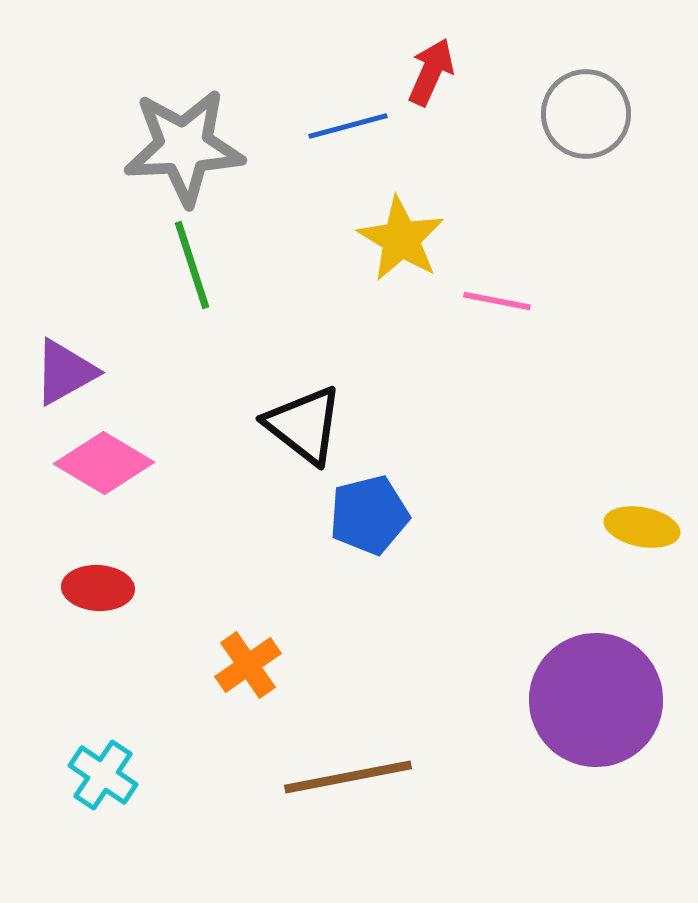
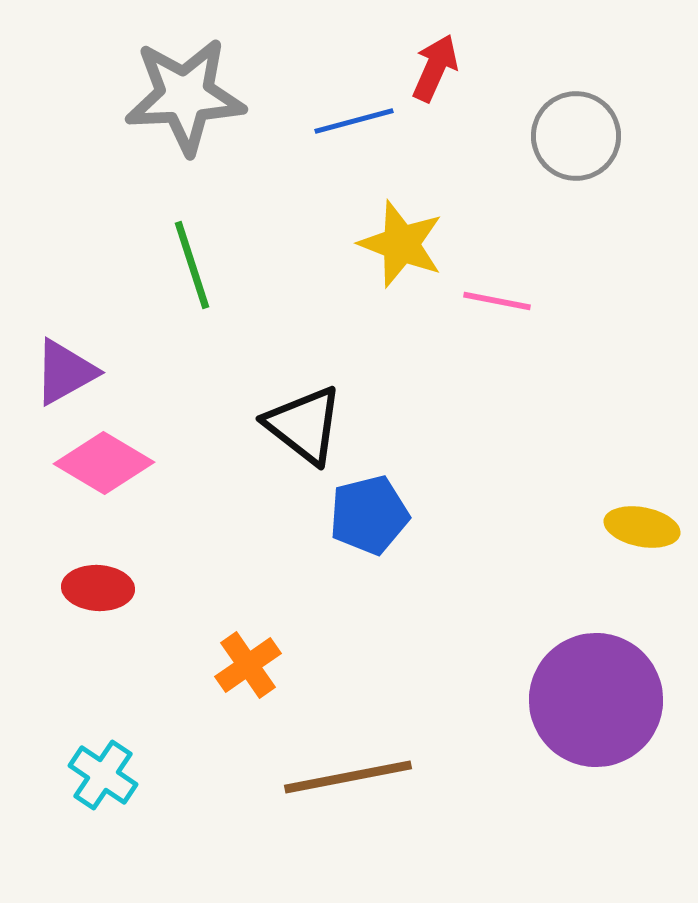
red arrow: moved 4 px right, 4 px up
gray circle: moved 10 px left, 22 px down
blue line: moved 6 px right, 5 px up
gray star: moved 1 px right, 51 px up
yellow star: moved 5 px down; rotated 10 degrees counterclockwise
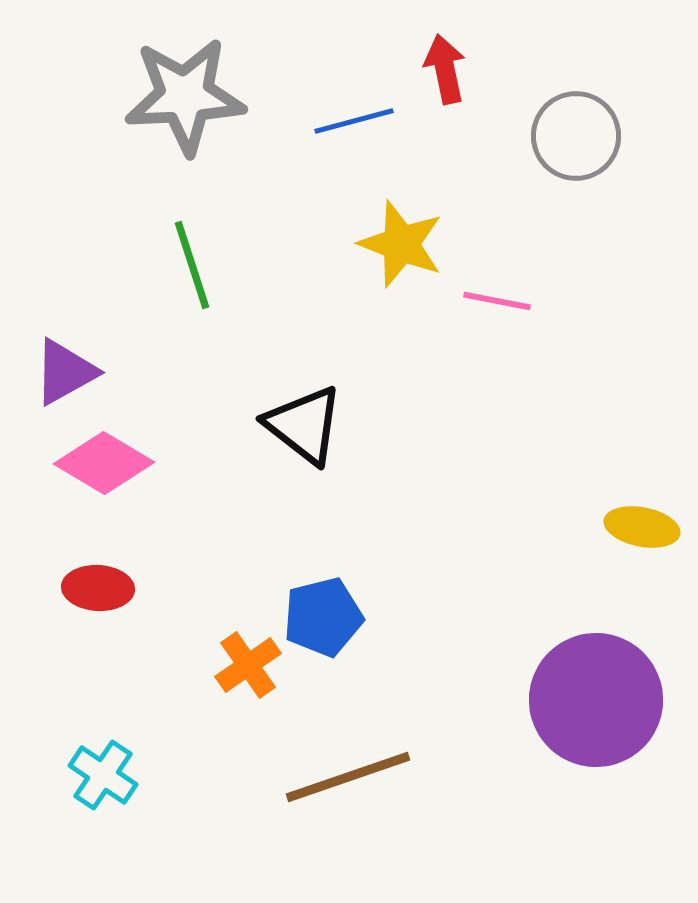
red arrow: moved 10 px right, 1 px down; rotated 36 degrees counterclockwise
blue pentagon: moved 46 px left, 102 px down
brown line: rotated 8 degrees counterclockwise
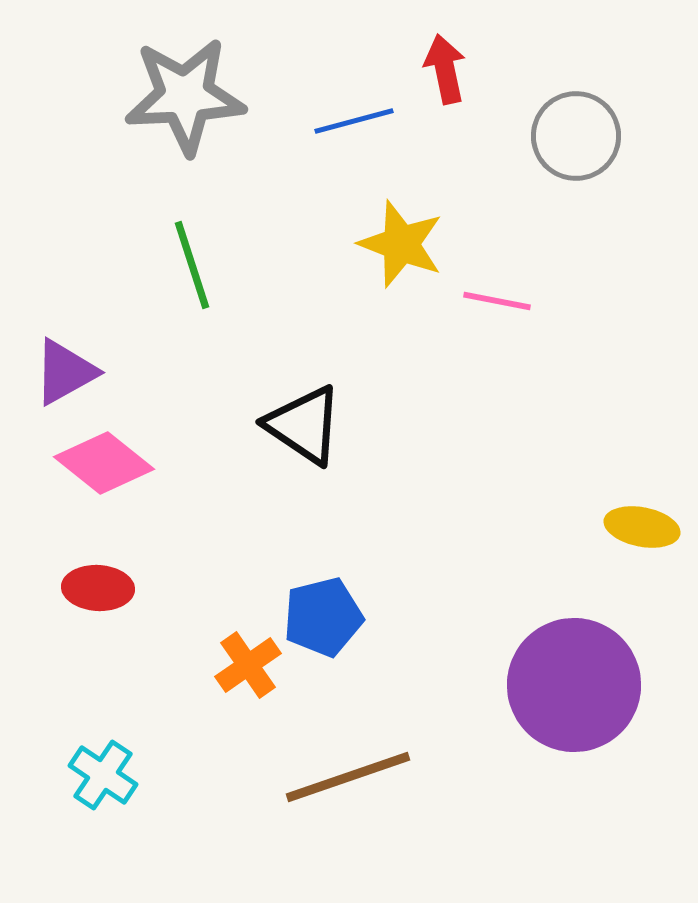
black triangle: rotated 4 degrees counterclockwise
pink diamond: rotated 8 degrees clockwise
purple circle: moved 22 px left, 15 px up
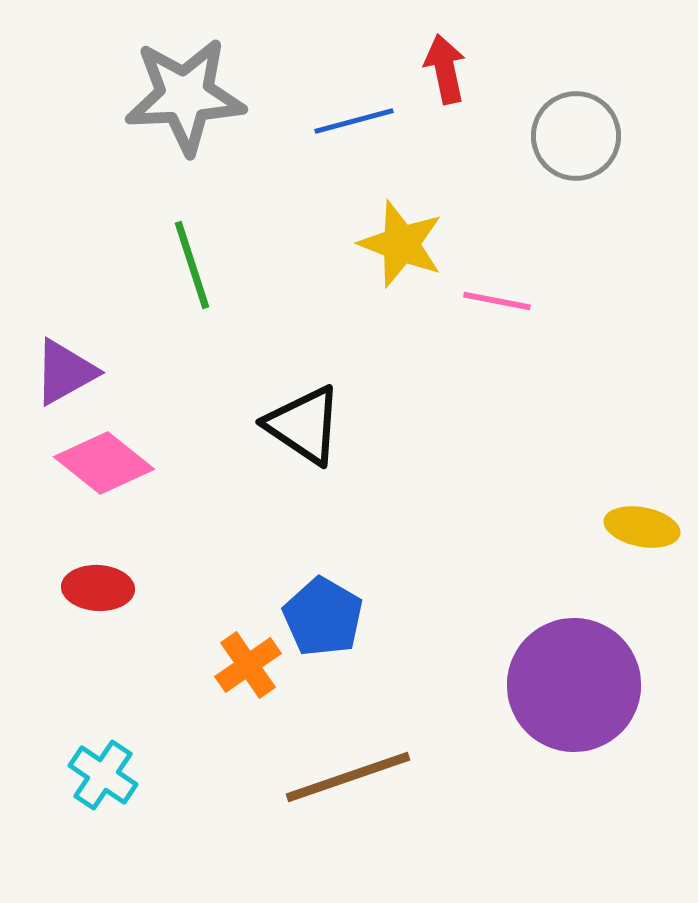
blue pentagon: rotated 28 degrees counterclockwise
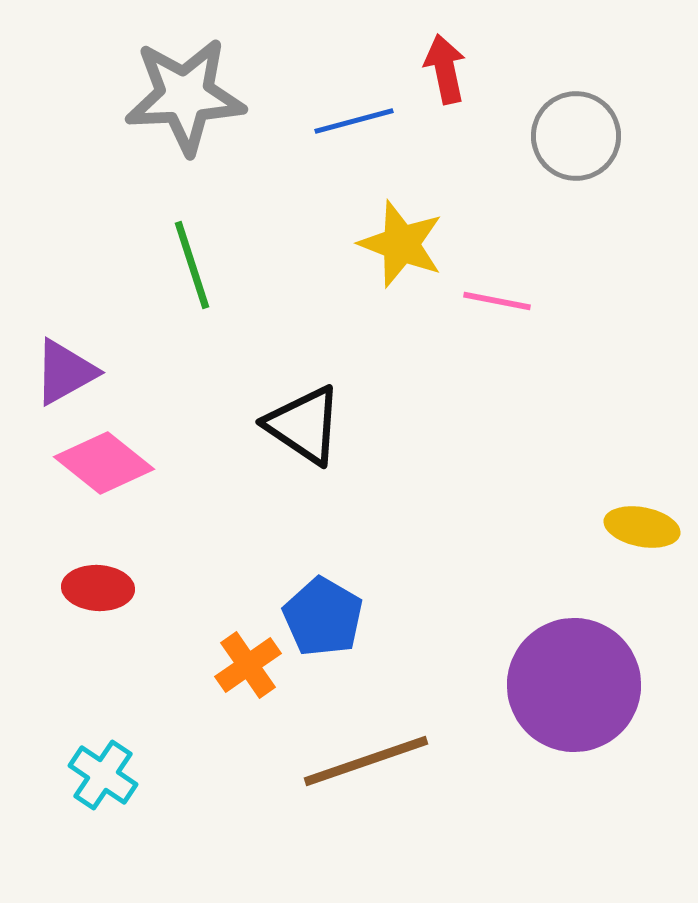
brown line: moved 18 px right, 16 px up
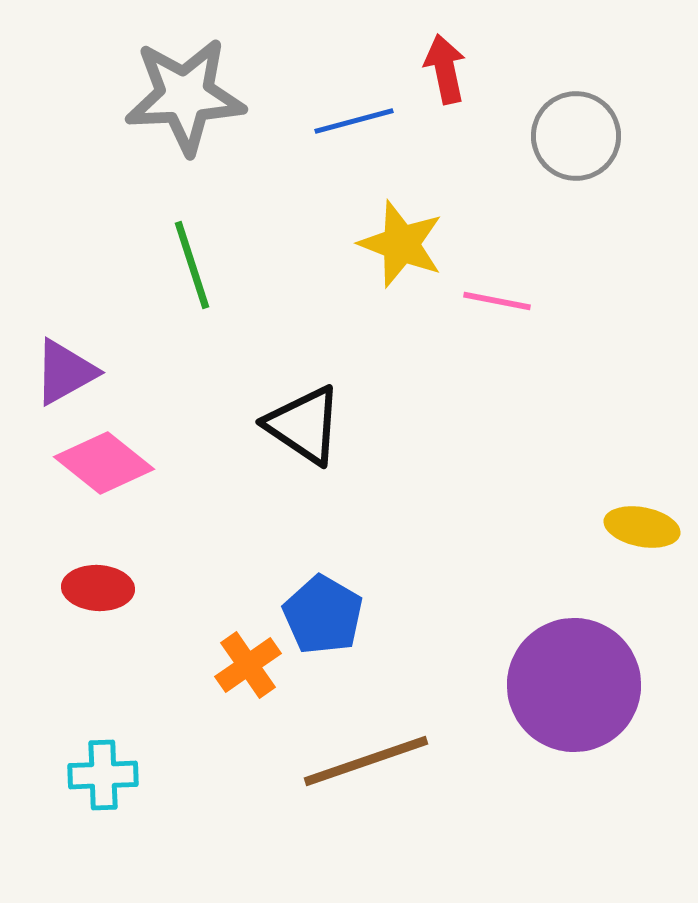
blue pentagon: moved 2 px up
cyan cross: rotated 36 degrees counterclockwise
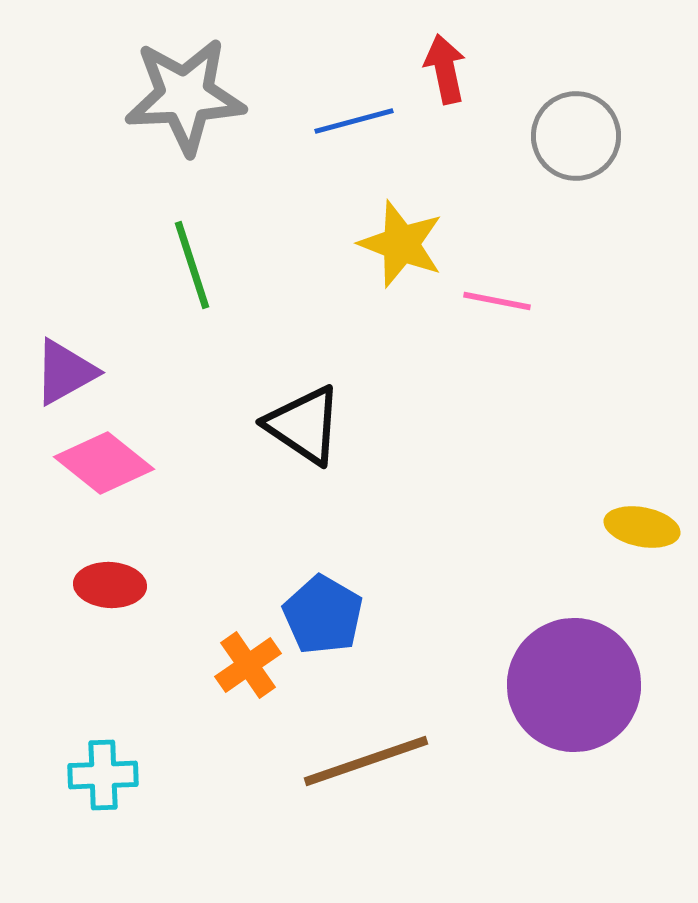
red ellipse: moved 12 px right, 3 px up
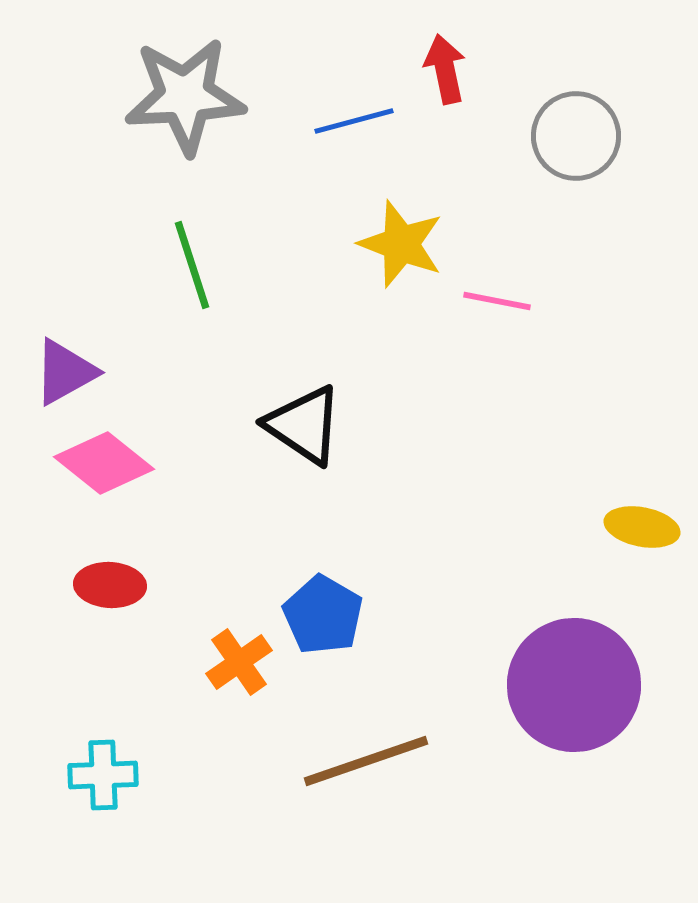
orange cross: moved 9 px left, 3 px up
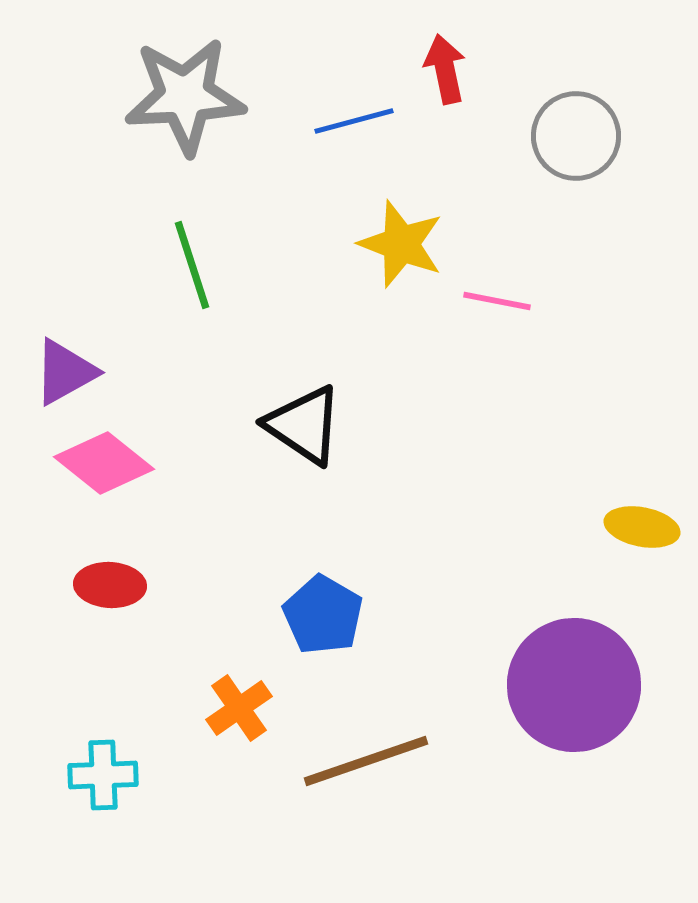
orange cross: moved 46 px down
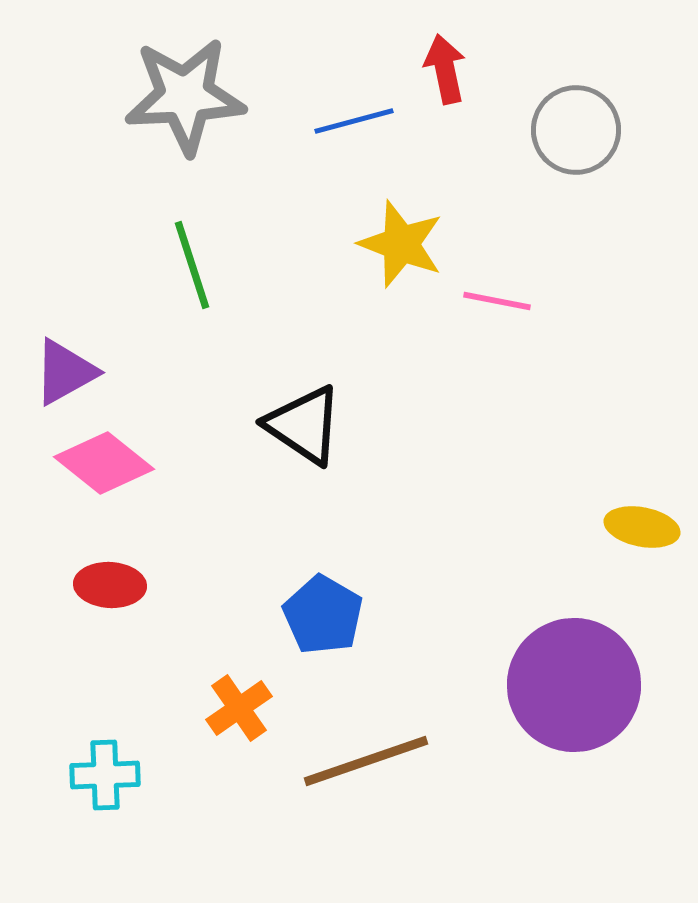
gray circle: moved 6 px up
cyan cross: moved 2 px right
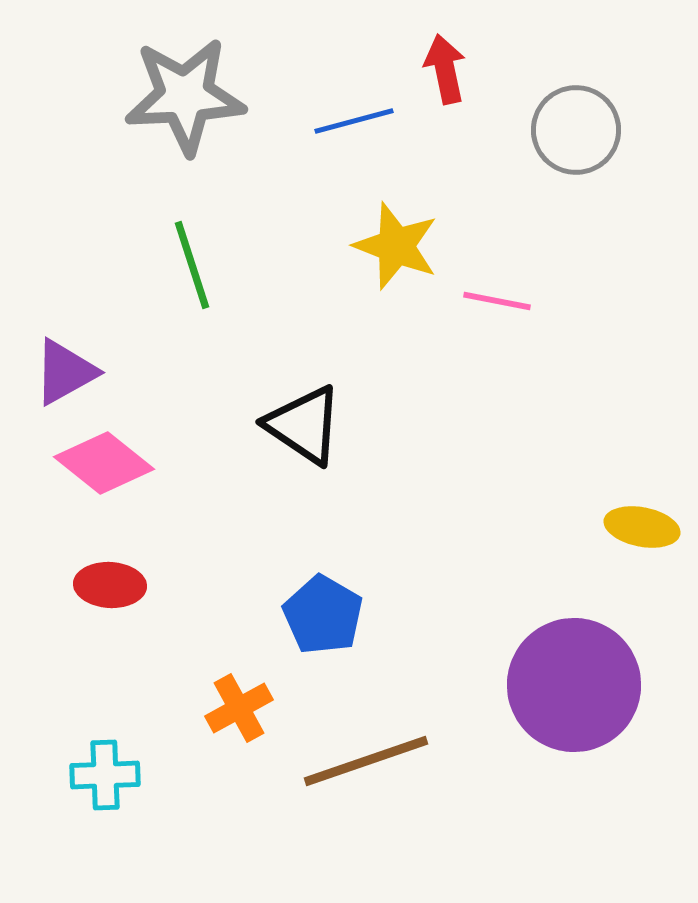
yellow star: moved 5 px left, 2 px down
orange cross: rotated 6 degrees clockwise
